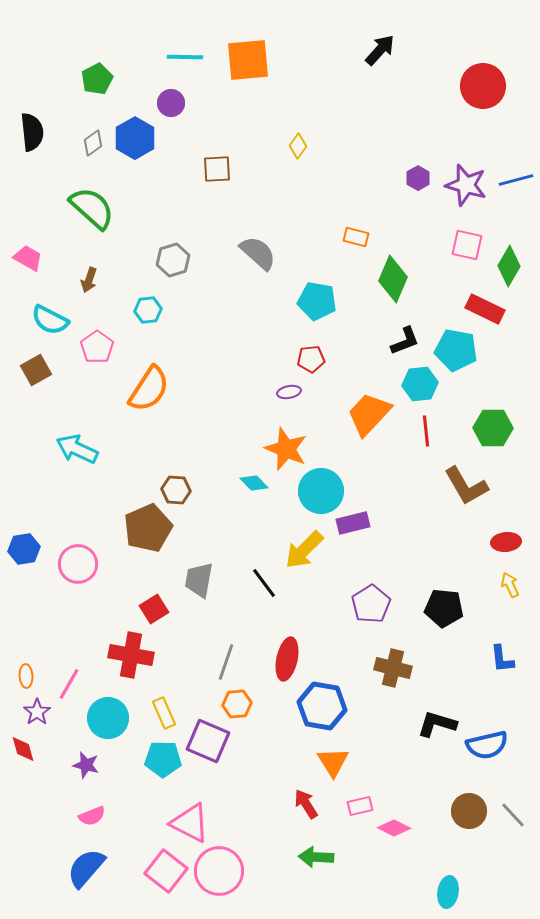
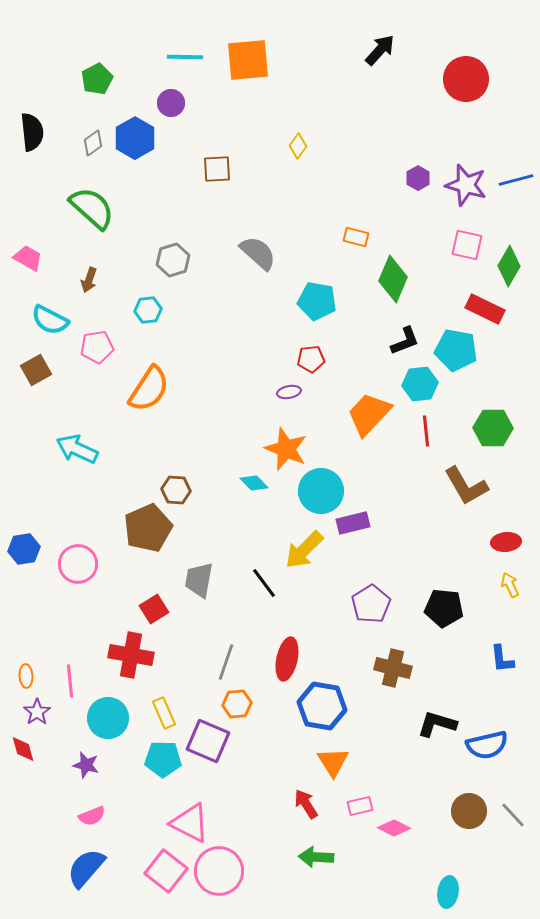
red circle at (483, 86): moved 17 px left, 7 px up
pink pentagon at (97, 347): rotated 28 degrees clockwise
pink line at (69, 684): moved 1 px right, 3 px up; rotated 36 degrees counterclockwise
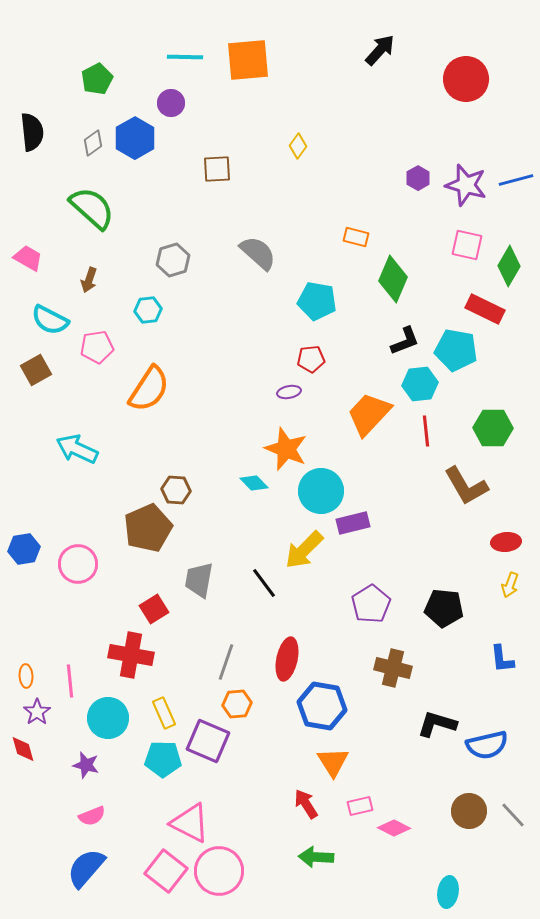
yellow arrow at (510, 585): rotated 135 degrees counterclockwise
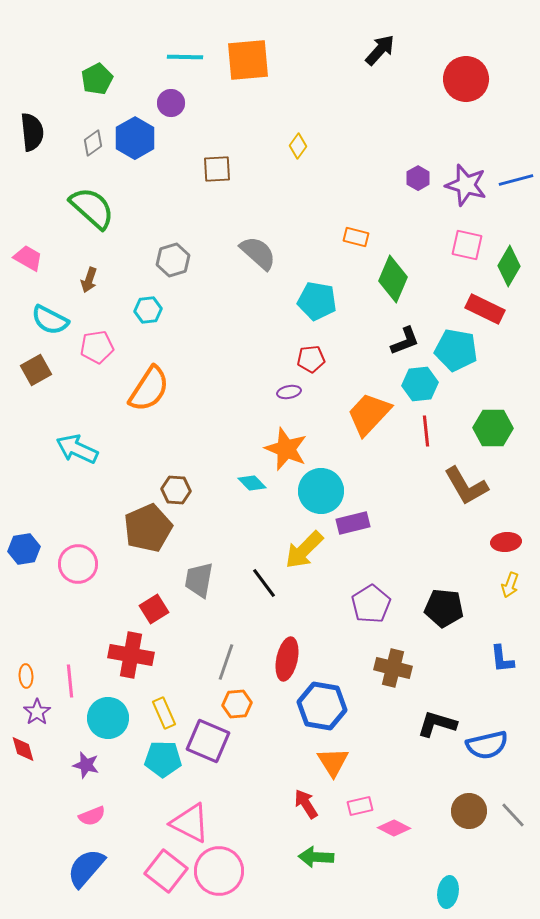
cyan diamond at (254, 483): moved 2 px left
